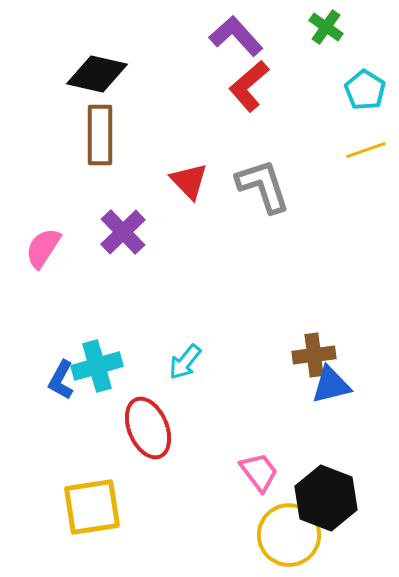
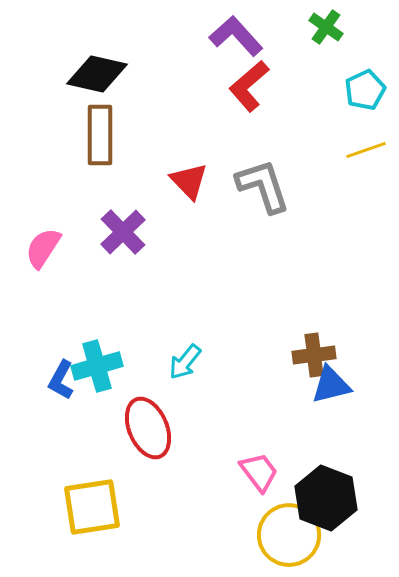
cyan pentagon: rotated 15 degrees clockwise
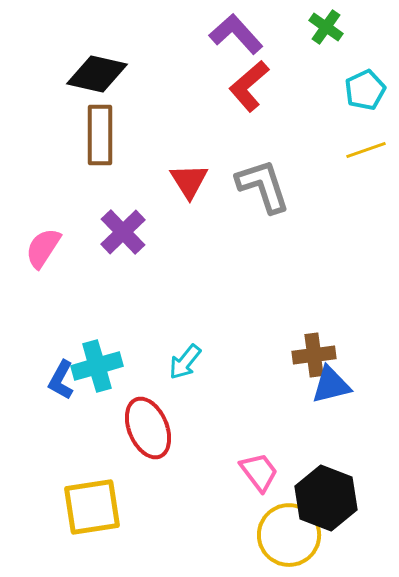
purple L-shape: moved 2 px up
red triangle: rotated 12 degrees clockwise
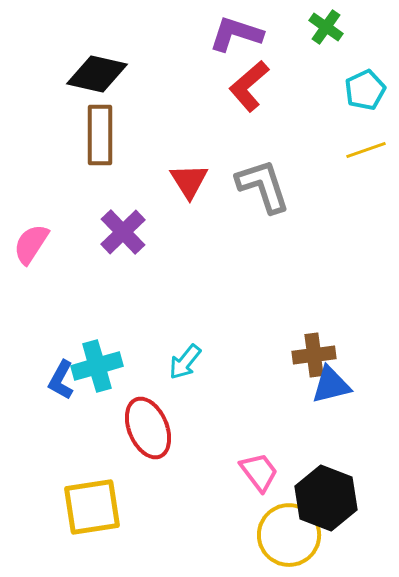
purple L-shape: rotated 30 degrees counterclockwise
pink semicircle: moved 12 px left, 4 px up
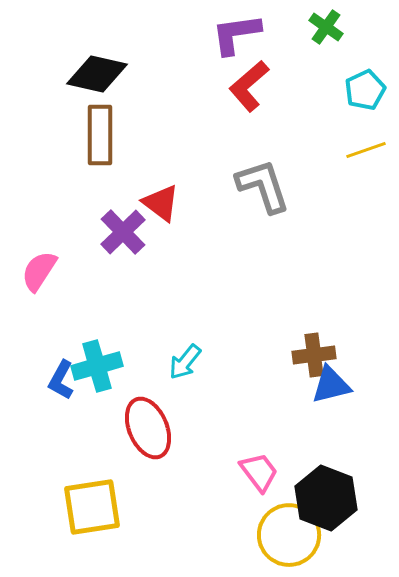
purple L-shape: rotated 26 degrees counterclockwise
red triangle: moved 28 px left, 22 px down; rotated 21 degrees counterclockwise
pink semicircle: moved 8 px right, 27 px down
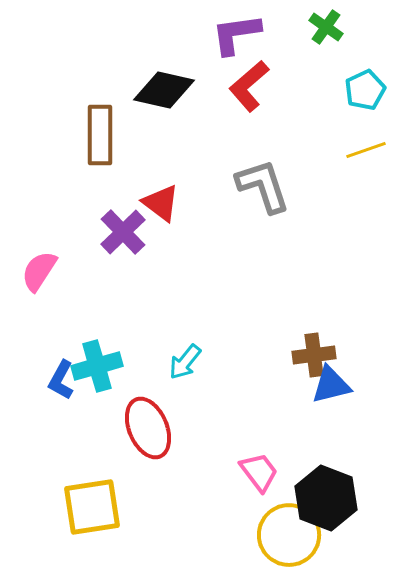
black diamond: moved 67 px right, 16 px down
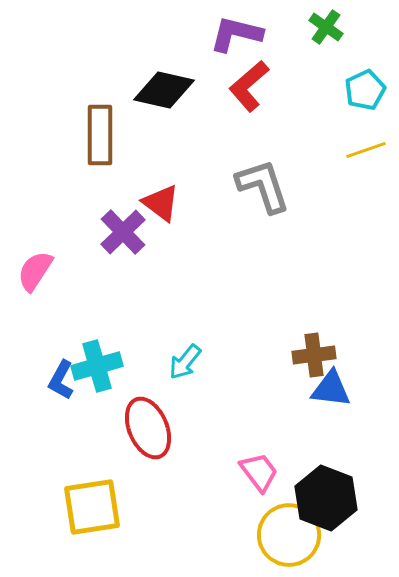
purple L-shape: rotated 22 degrees clockwise
pink semicircle: moved 4 px left
blue triangle: moved 4 px down; rotated 21 degrees clockwise
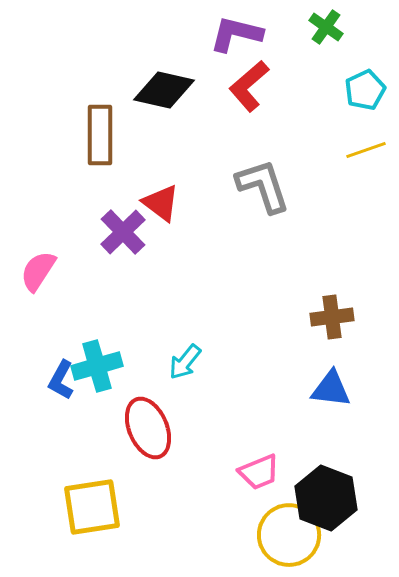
pink semicircle: moved 3 px right
brown cross: moved 18 px right, 38 px up
pink trapezoid: rotated 105 degrees clockwise
